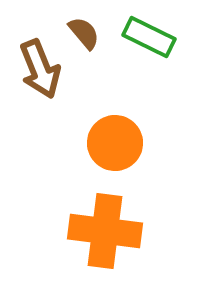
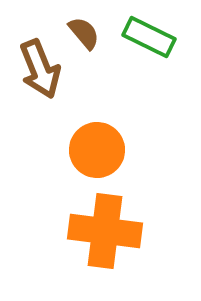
orange circle: moved 18 px left, 7 px down
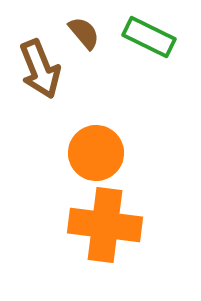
orange circle: moved 1 px left, 3 px down
orange cross: moved 6 px up
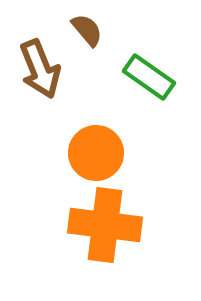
brown semicircle: moved 3 px right, 3 px up
green rectangle: moved 40 px down; rotated 9 degrees clockwise
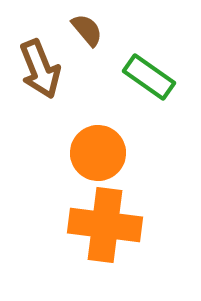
orange circle: moved 2 px right
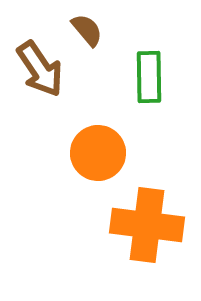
brown arrow: rotated 12 degrees counterclockwise
green rectangle: rotated 54 degrees clockwise
orange cross: moved 42 px right
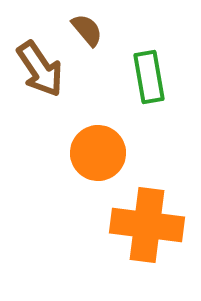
green rectangle: rotated 9 degrees counterclockwise
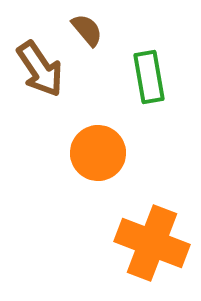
orange cross: moved 5 px right, 18 px down; rotated 14 degrees clockwise
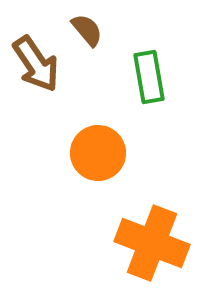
brown arrow: moved 4 px left, 5 px up
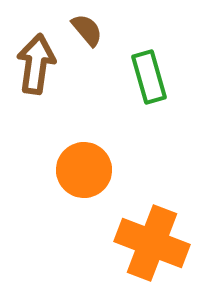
brown arrow: rotated 138 degrees counterclockwise
green rectangle: rotated 6 degrees counterclockwise
orange circle: moved 14 px left, 17 px down
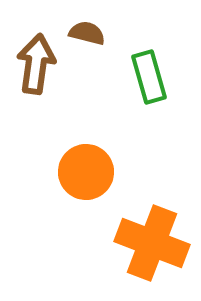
brown semicircle: moved 3 px down; rotated 36 degrees counterclockwise
orange circle: moved 2 px right, 2 px down
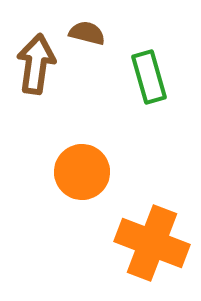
orange circle: moved 4 px left
